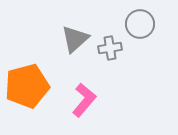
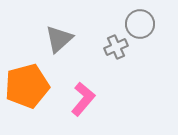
gray triangle: moved 16 px left
gray cross: moved 6 px right, 1 px up; rotated 15 degrees counterclockwise
pink L-shape: moved 1 px left, 1 px up
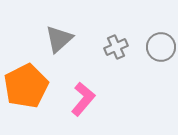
gray circle: moved 21 px right, 23 px down
orange pentagon: moved 1 px left; rotated 12 degrees counterclockwise
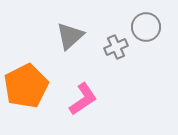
gray triangle: moved 11 px right, 3 px up
gray circle: moved 15 px left, 20 px up
pink L-shape: rotated 16 degrees clockwise
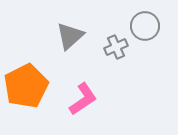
gray circle: moved 1 px left, 1 px up
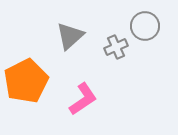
orange pentagon: moved 5 px up
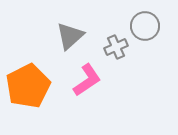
orange pentagon: moved 2 px right, 5 px down
pink L-shape: moved 4 px right, 19 px up
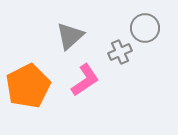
gray circle: moved 2 px down
gray cross: moved 4 px right, 5 px down
pink L-shape: moved 2 px left
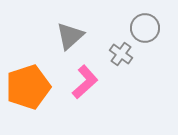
gray cross: moved 1 px right, 2 px down; rotated 30 degrees counterclockwise
pink L-shape: moved 2 px down; rotated 8 degrees counterclockwise
orange pentagon: moved 1 px down; rotated 9 degrees clockwise
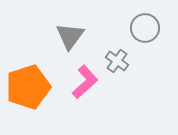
gray triangle: rotated 12 degrees counterclockwise
gray cross: moved 4 px left, 7 px down
